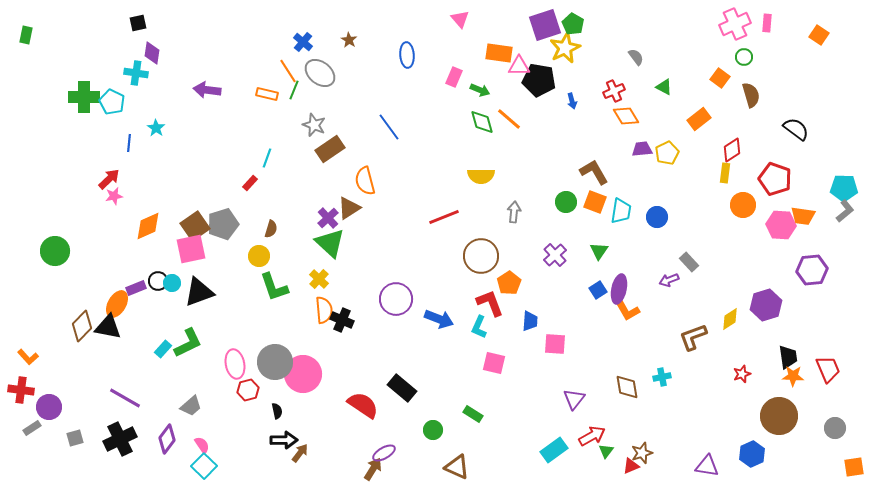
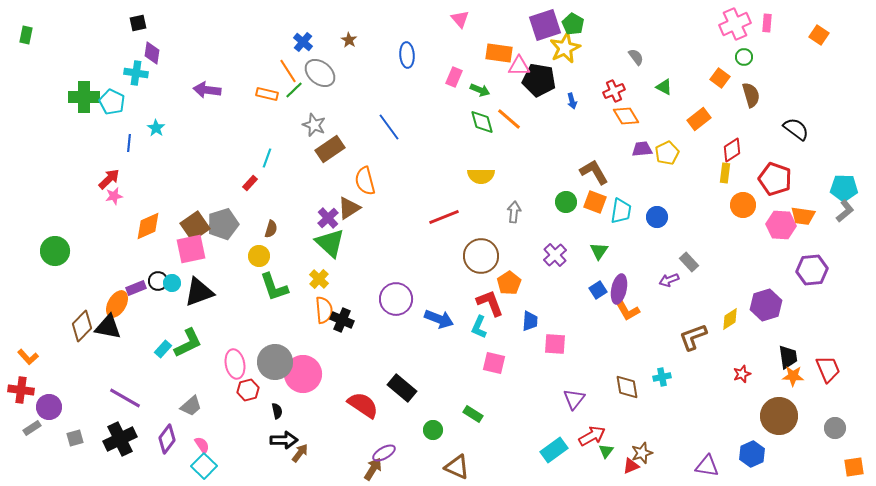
green line at (294, 90): rotated 24 degrees clockwise
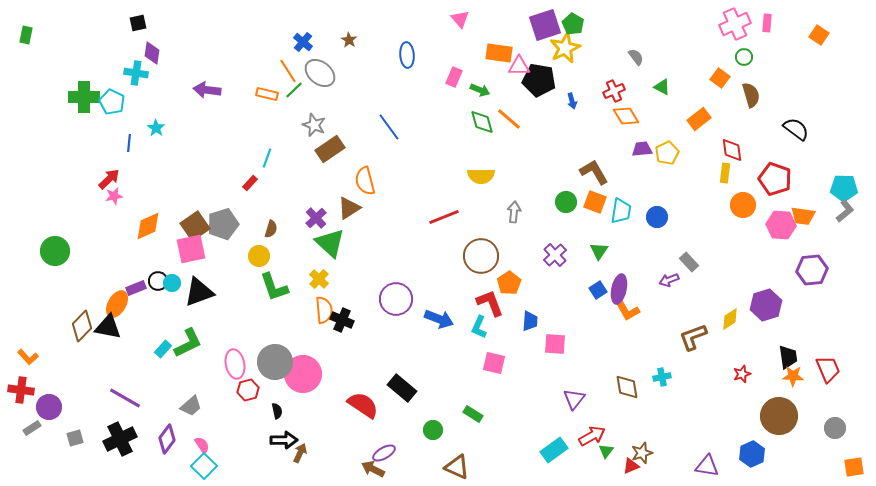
green triangle at (664, 87): moved 2 px left
red diamond at (732, 150): rotated 65 degrees counterclockwise
purple cross at (328, 218): moved 12 px left
brown arrow at (300, 453): rotated 12 degrees counterclockwise
brown arrow at (373, 469): rotated 95 degrees counterclockwise
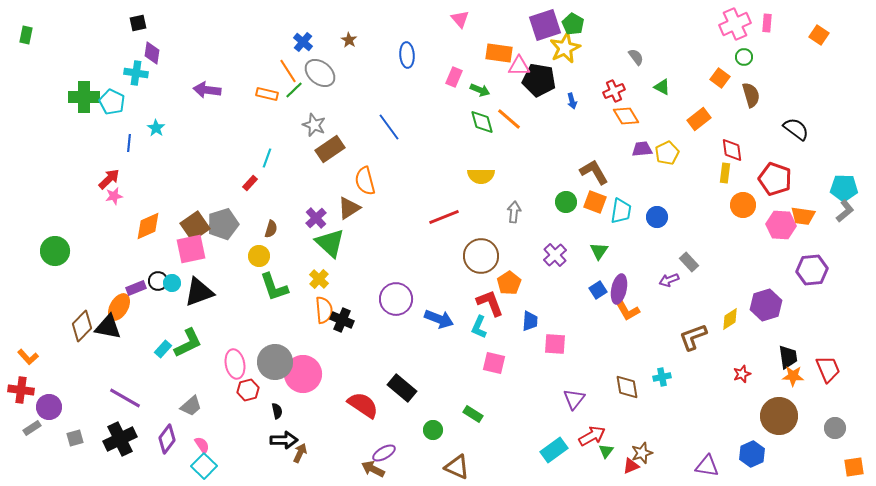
orange ellipse at (117, 304): moved 2 px right, 3 px down
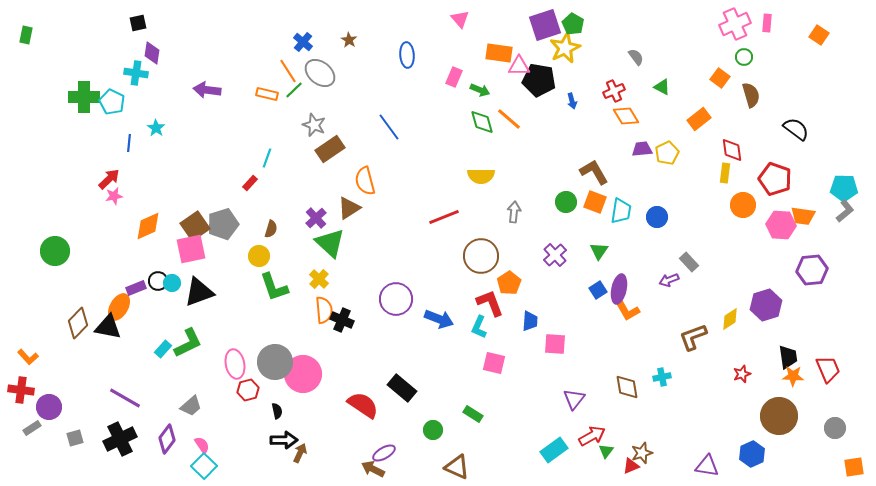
brown diamond at (82, 326): moved 4 px left, 3 px up
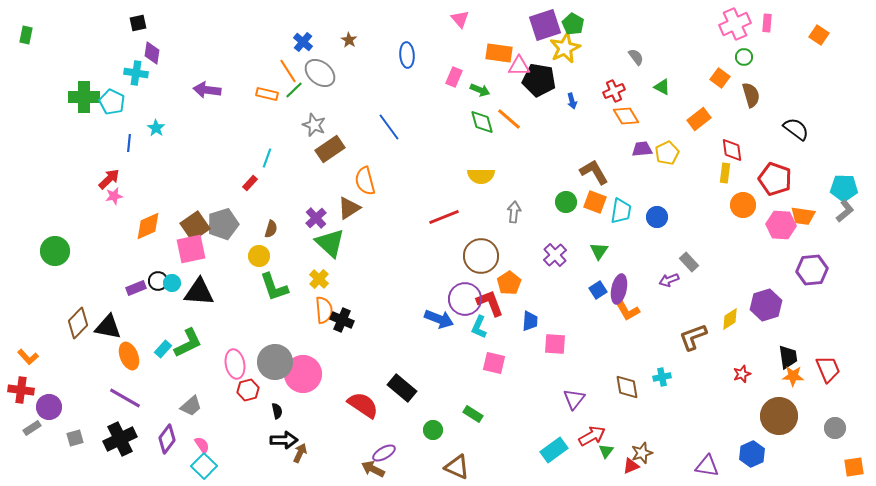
black triangle at (199, 292): rotated 24 degrees clockwise
purple circle at (396, 299): moved 69 px right
orange ellipse at (119, 307): moved 10 px right, 49 px down; rotated 52 degrees counterclockwise
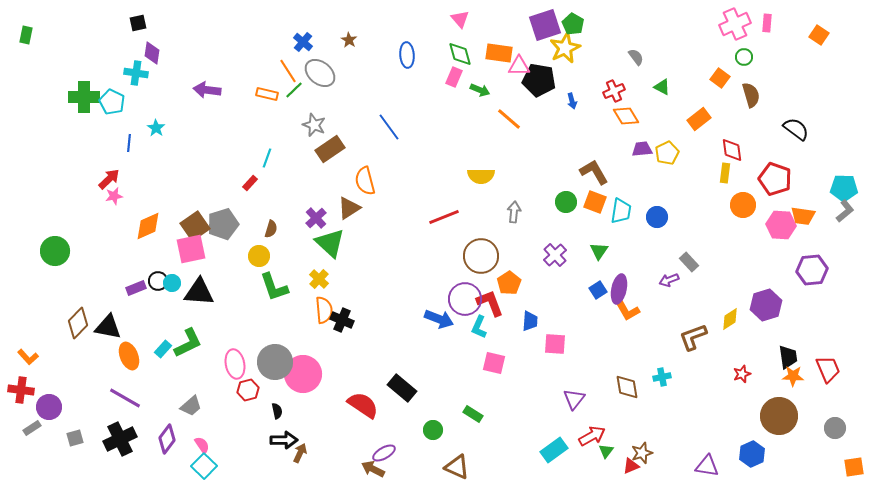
green diamond at (482, 122): moved 22 px left, 68 px up
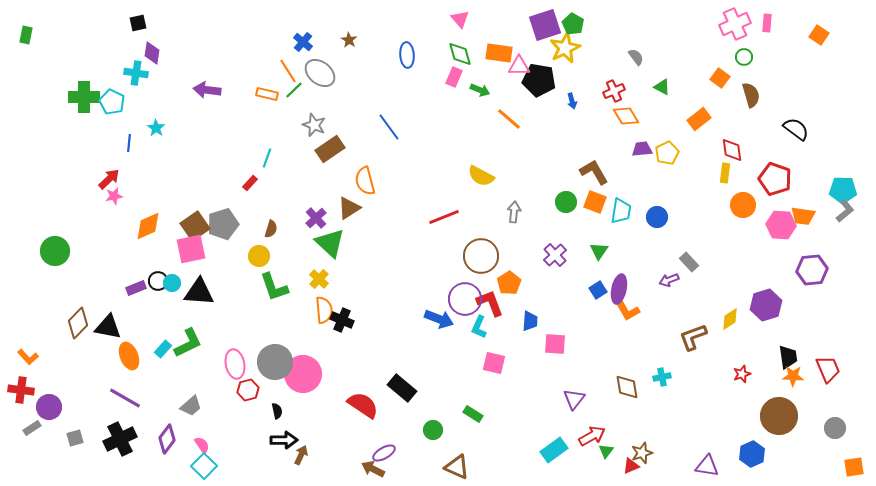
yellow semicircle at (481, 176): rotated 28 degrees clockwise
cyan pentagon at (844, 188): moved 1 px left, 2 px down
brown arrow at (300, 453): moved 1 px right, 2 px down
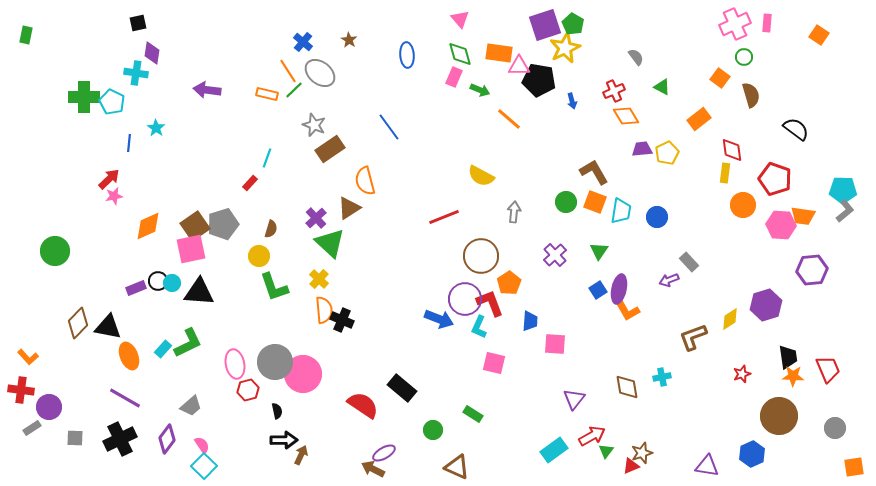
gray square at (75, 438): rotated 18 degrees clockwise
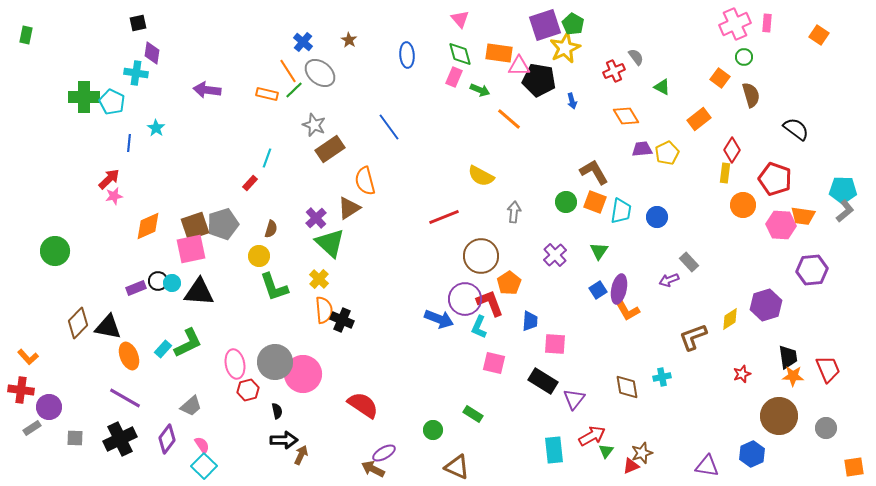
red cross at (614, 91): moved 20 px up
red diamond at (732, 150): rotated 40 degrees clockwise
brown square at (195, 226): rotated 16 degrees clockwise
black rectangle at (402, 388): moved 141 px right, 7 px up; rotated 8 degrees counterclockwise
gray circle at (835, 428): moved 9 px left
cyan rectangle at (554, 450): rotated 60 degrees counterclockwise
